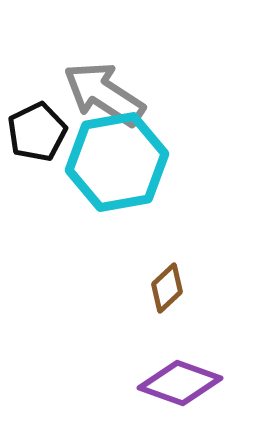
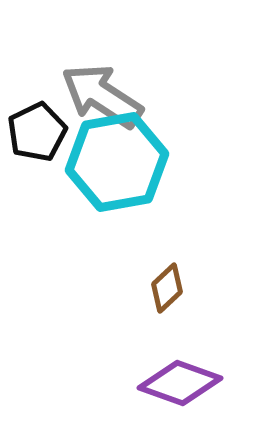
gray arrow: moved 2 px left, 2 px down
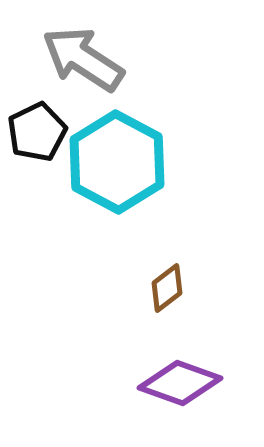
gray arrow: moved 19 px left, 37 px up
cyan hexagon: rotated 22 degrees counterclockwise
brown diamond: rotated 6 degrees clockwise
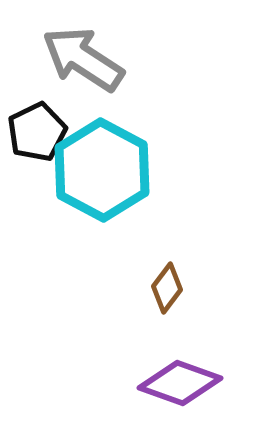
cyan hexagon: moved 15 px left, 8 px down
brown diamond: rotated 15 degrees counterclockwise
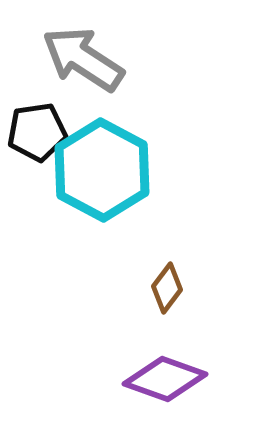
black pentagon: rotated 18 degrees clockwise
purple diamond: moved 15 px left, 4 px up
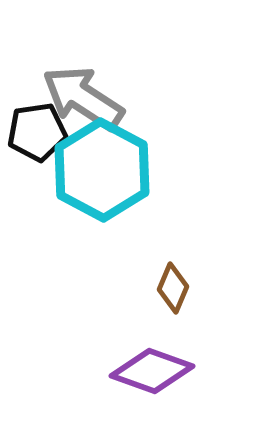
gray arrow: moved 39 px down
brown diamond: moved 6 px right; rotated 15 degrees counterclockwise
purple diamond: moved 13 px left, 8 px up
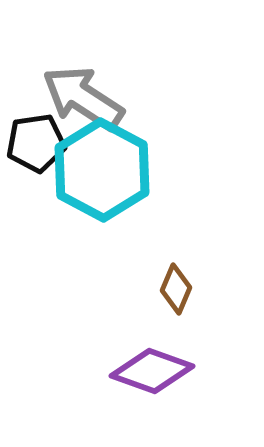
black pentagon: moved 1 px left, 11 px down
brown diamond: moved 3 px right, 1 px down
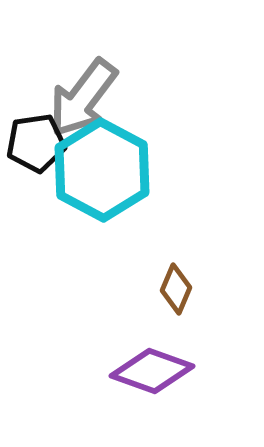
gray arrow: rotated 86 degrees counterclockwise
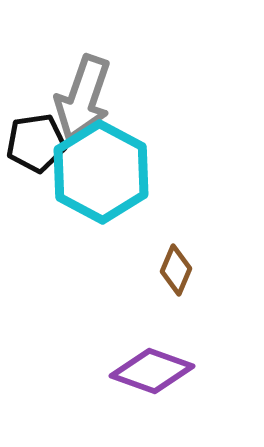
gray arrow: rotated 18 degrees counterclockwise
cyan hexagon: moved 1 px left, 2 px down
brown diamond: moved 19 px up
